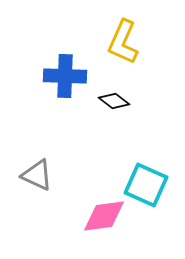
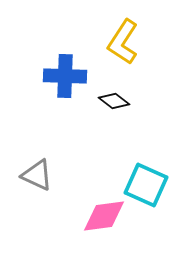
yellow L-shape: rotated 9 degrees clockwise
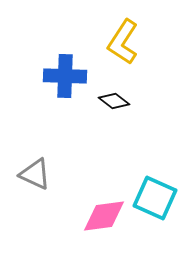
gray triangle: moved 2 px left, 1 px up
cyan square: moved 9 px right, 13 px down
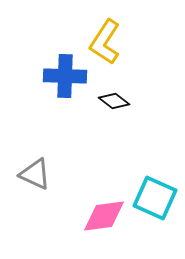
yellow L-shape: moved 18 px left
